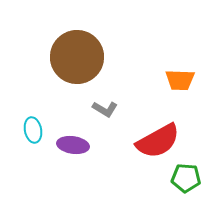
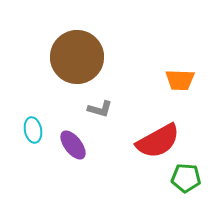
gray L-shape: moved 5 px left; rotated 15 degrees counterclockwise
purple ellipse: rotated 44 degrees clockwise
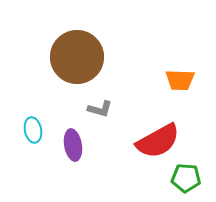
purple ellipse: rotated 28 degrees clockwise
